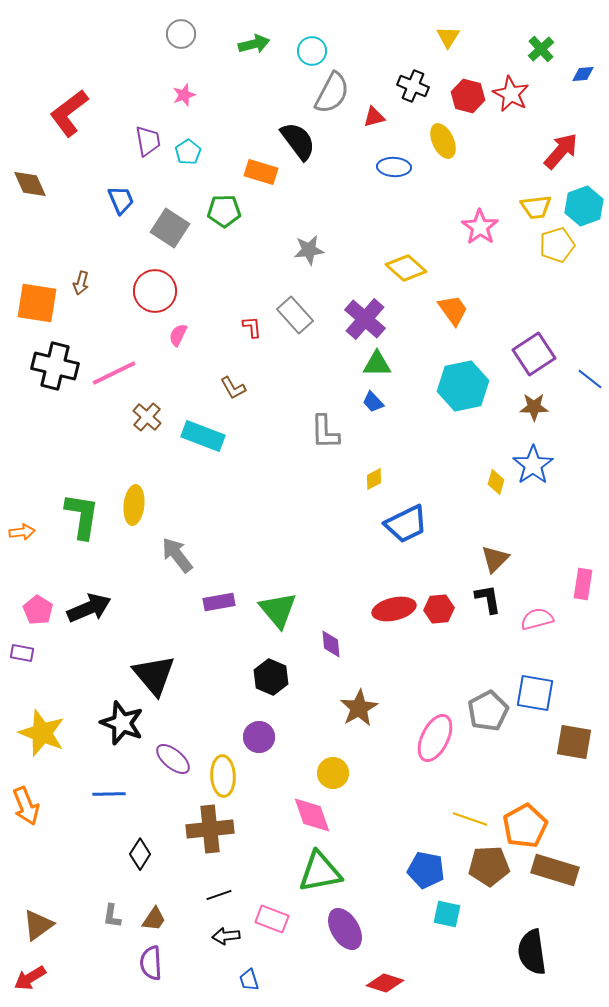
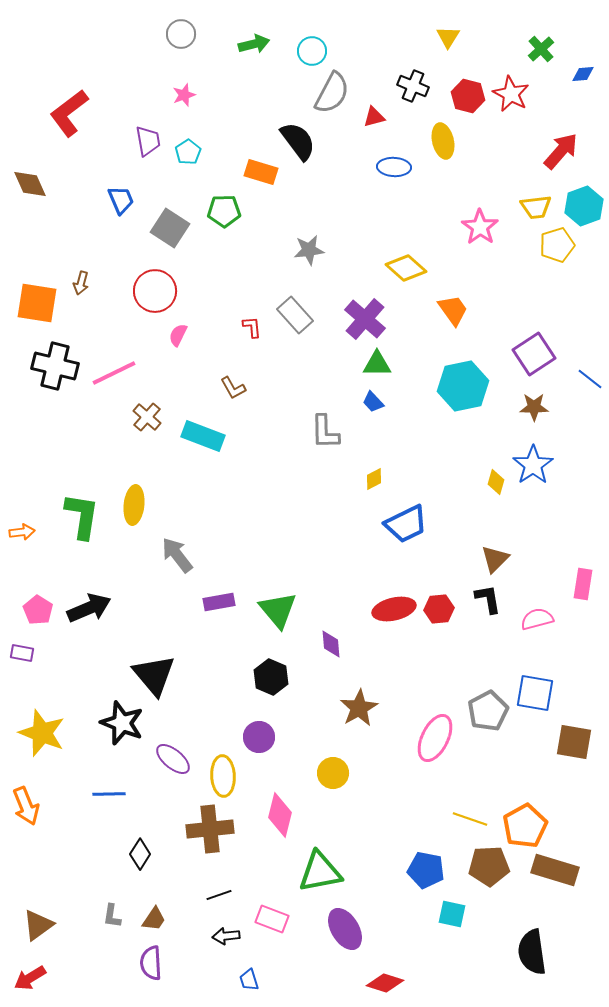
yellow ellipse at (443, 141): rotated 12 degrees clockwise
pink diamond at (312, 815): moved 32 px left; rotated 33 degrees clockwise
cyan square at (447, 914): moved 5 px right
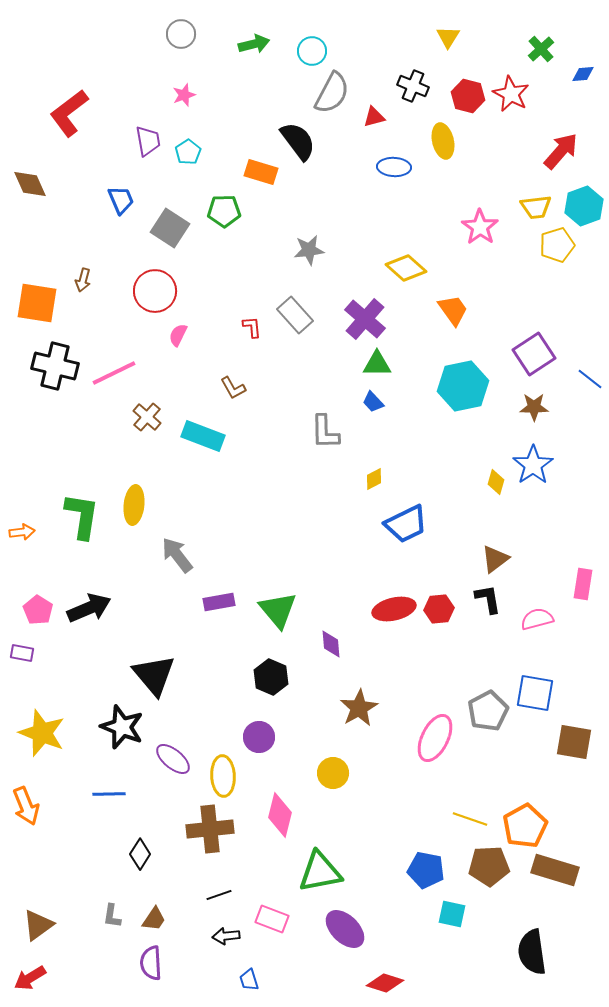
brown arrow at (81, 283): moved 2 px right, 3 px up
brown triangle at (495, 559): rotated 8 degrees clockwise
black star at (122, 723): moved 4 px down
purple ellipse at (345, 929): rotated 15 degrees counterclockwise
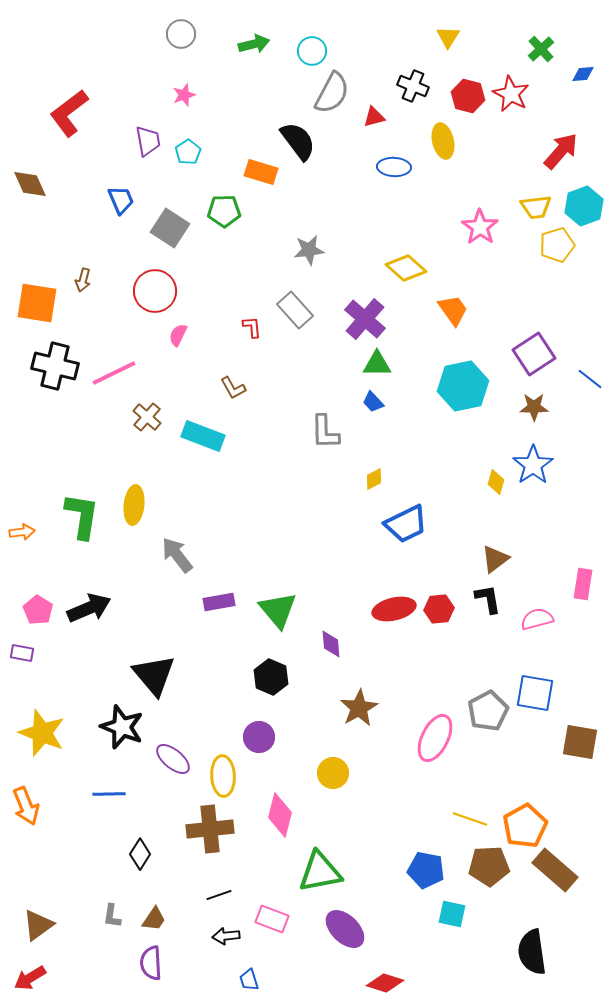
gray rectangle at (295, 315): moved 5 px up
brown square at (574, 742): moved 6 px right
brown rectangle at (555, 870): rotated 24 degrees clockwise
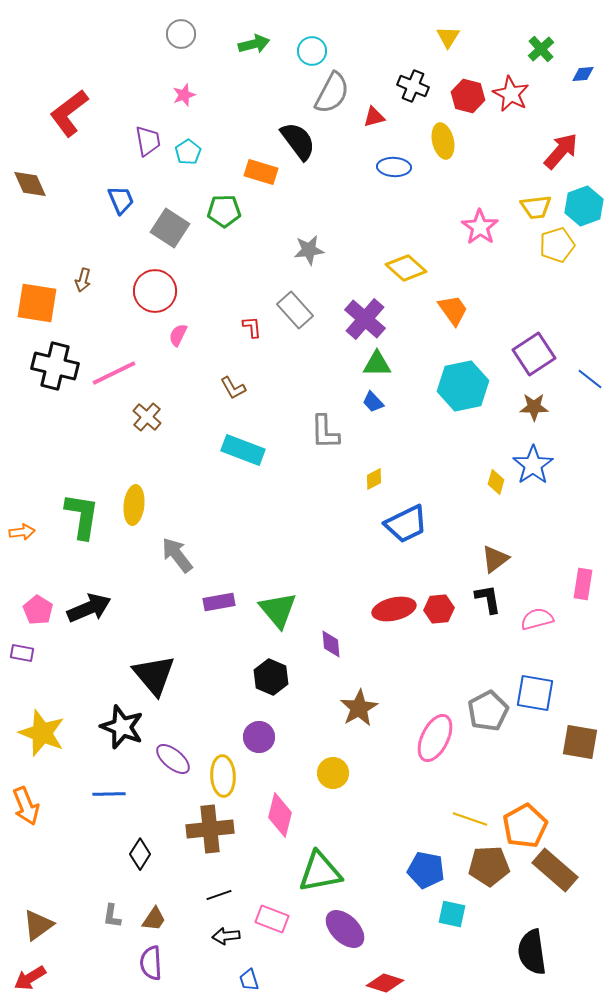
cyan rectangle at (203, 436): moved 40 px right, 14 px down
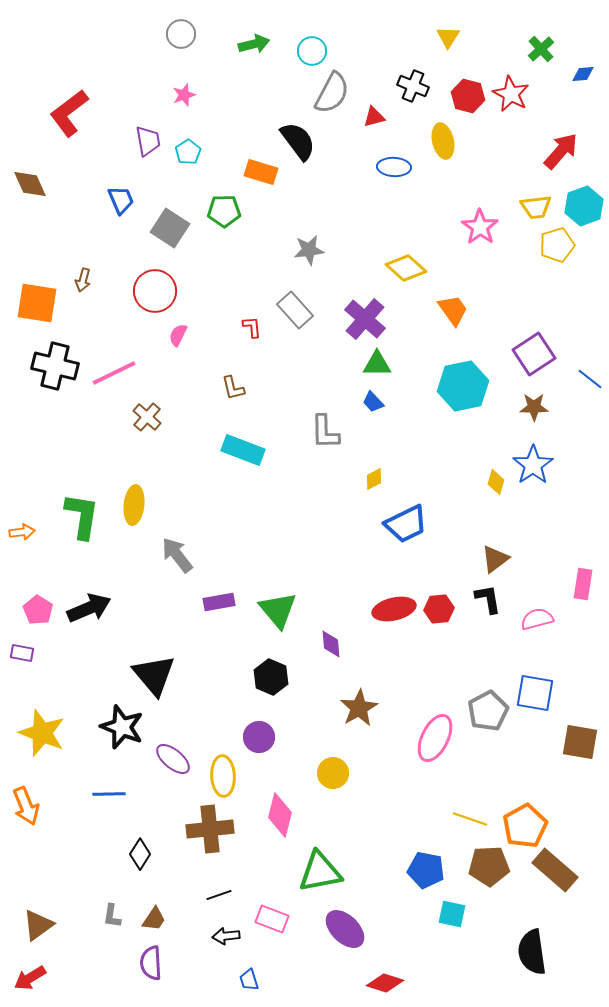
brown L-shape at (233, 388): rotated 16 degrees clockwise
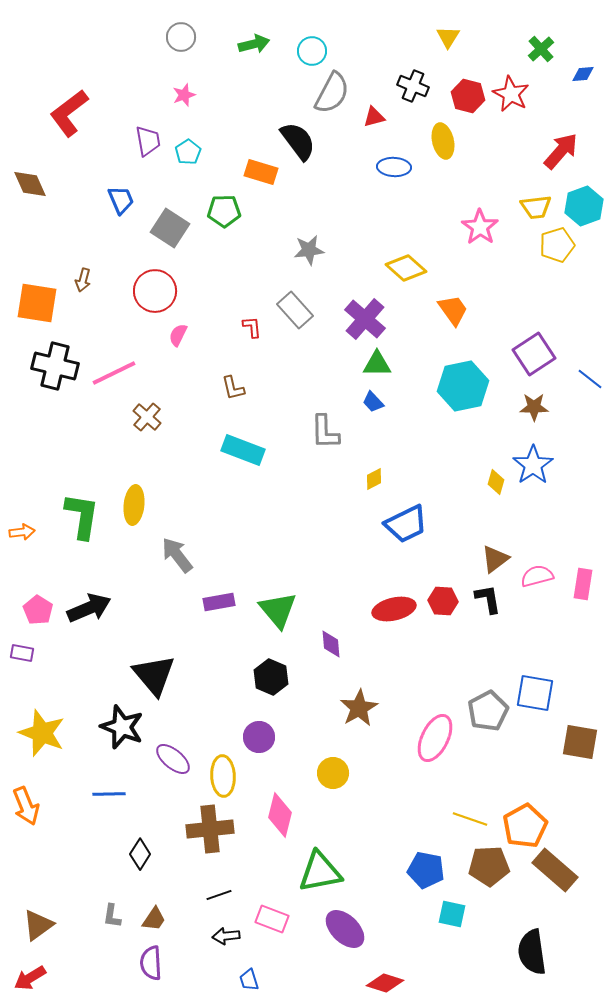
gray circle at (181, 34): moved 3 px down
red hexagon at (439, 609): moved 4 px right, 8 px up; rotated 8 degrees clockwise
pink semicircle at (537, 619): moved 43 px up
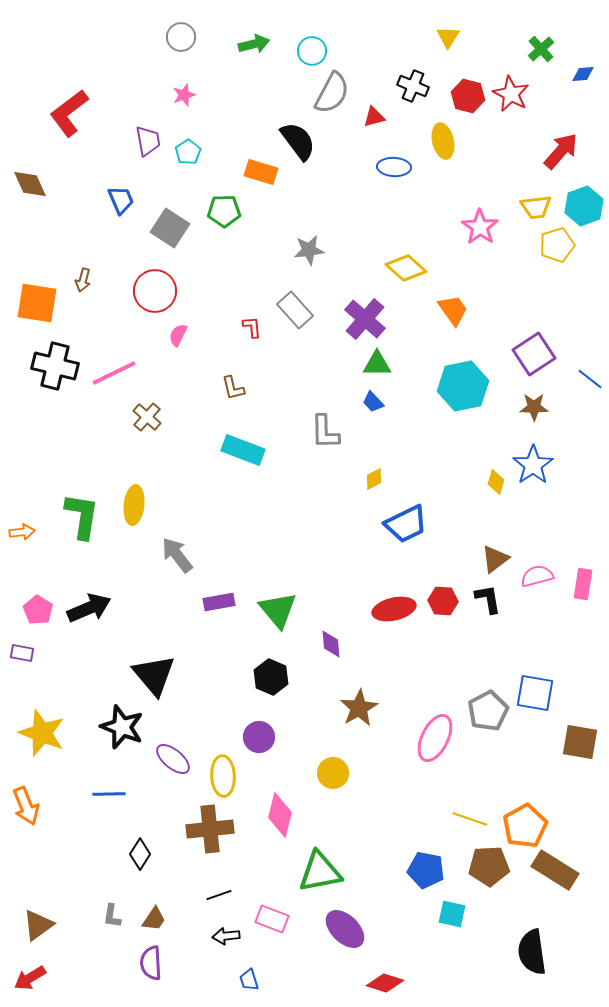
brown rectangle at (555, 870): rotated 9 degrees counterclockwise
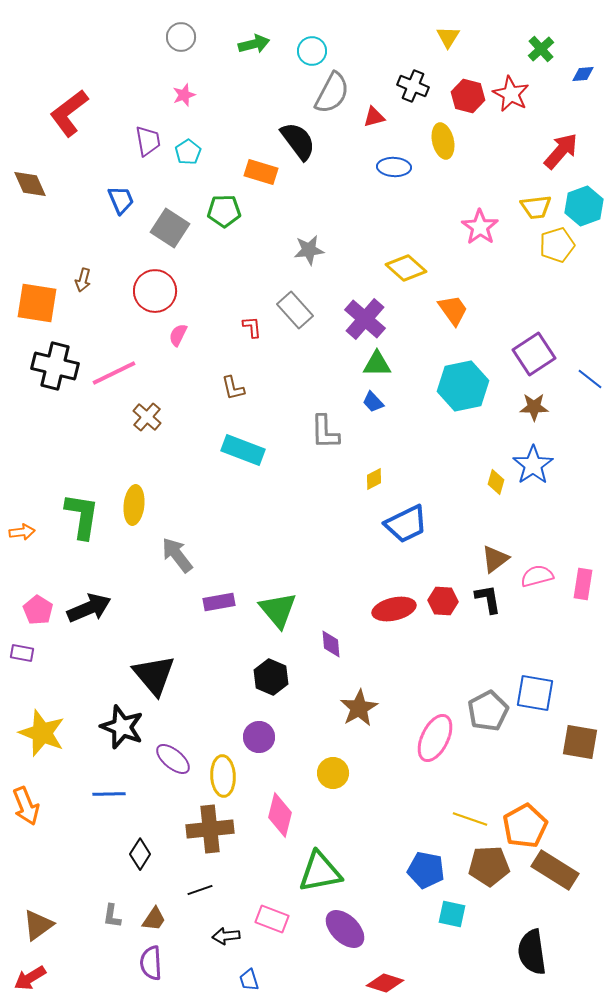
black line at (219, 895): moved 19 px left, 5 px up
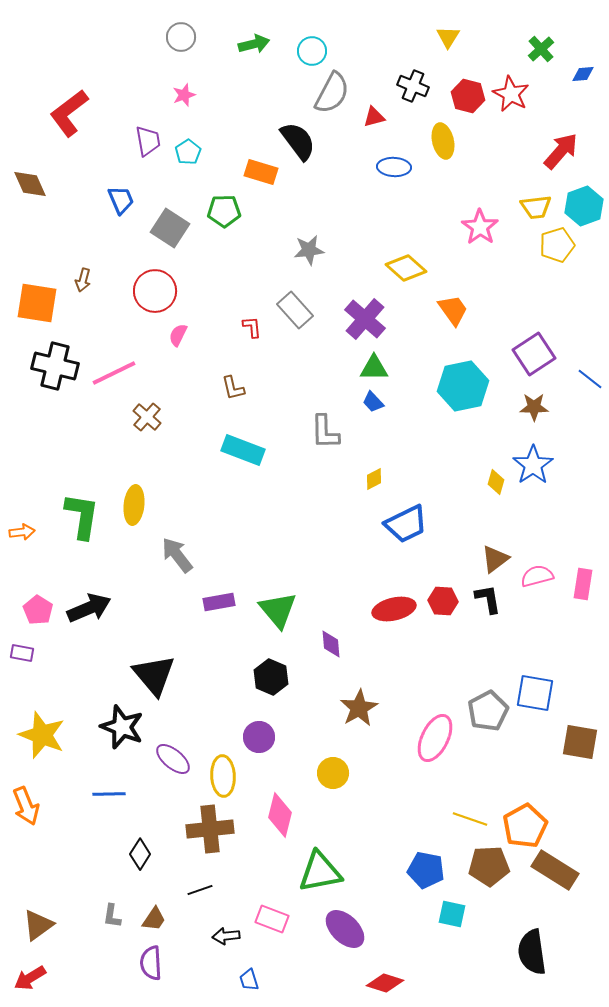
green triangle at (377, 364): moved 3 px left, 4 px down
yellow star at (42, 733): moved 2 px down
